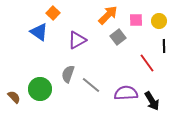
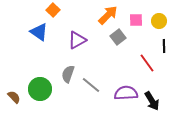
orange square: moved 3 px up
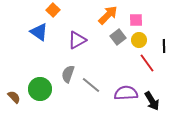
yellow circle: moved 20 px left, 19 px down
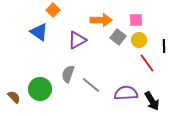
orange arrow: moved 7 px left, 5 px down; rotated 45 degrees clockwise
gray square: rotated 14 degrees counterclockwise
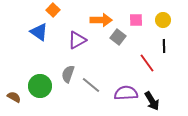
yellow circle: moved 24 px right, 20 px up
green circle: moved 3 px up
brown semicircle: rotated 16 degrees counterclockwise
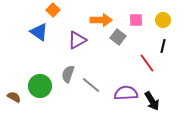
black line: moved 1 px left; rotated 16 degrees clockwise
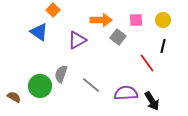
gray semicircle: moved 7 px left
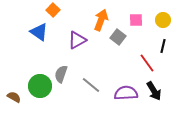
orange arrow: rotated 70 degrees counterclockwise
black arrow: moved 2 px right, 10 px up
